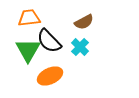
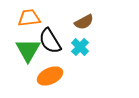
black semicircle: moved 1 px right; rotated 12 degrees clockwise
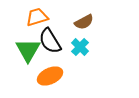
orange trapezoid: moved 8 px right, 1 px up; rotated 10 degrees counterclockwise
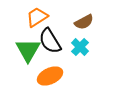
orange trapezoid: rotated 15 degrees counterclockwise
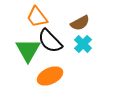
orange trapezoid: rotated 95 degrees counterclockwise
brown semicircle: moved 4 px left, 1 px down
black semicircle: rotated 12 degrees counterclockwise
cyan cross: moved 3 px right, 3 px up
